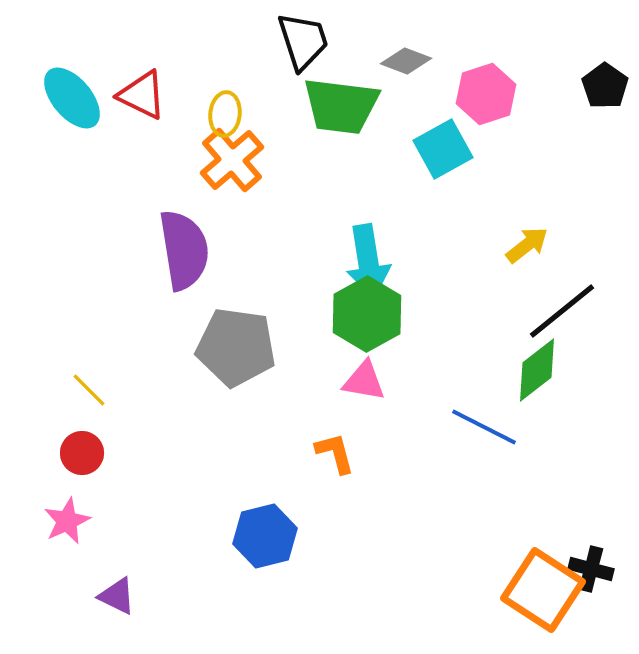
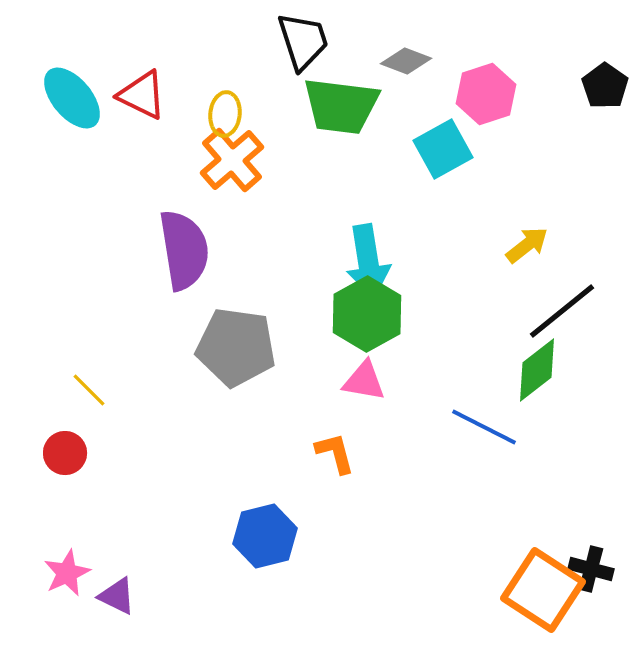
red circle: moved 17 px left
pink star: moved 52 px down
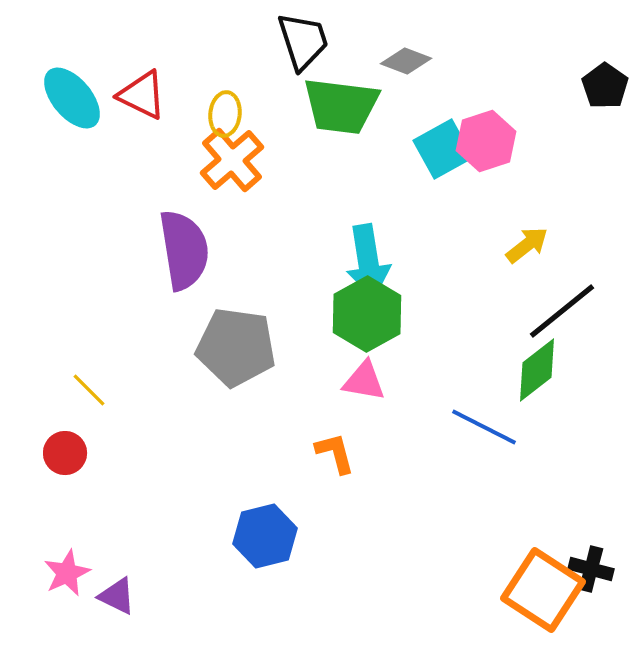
pink hexagon: moved 47 px down
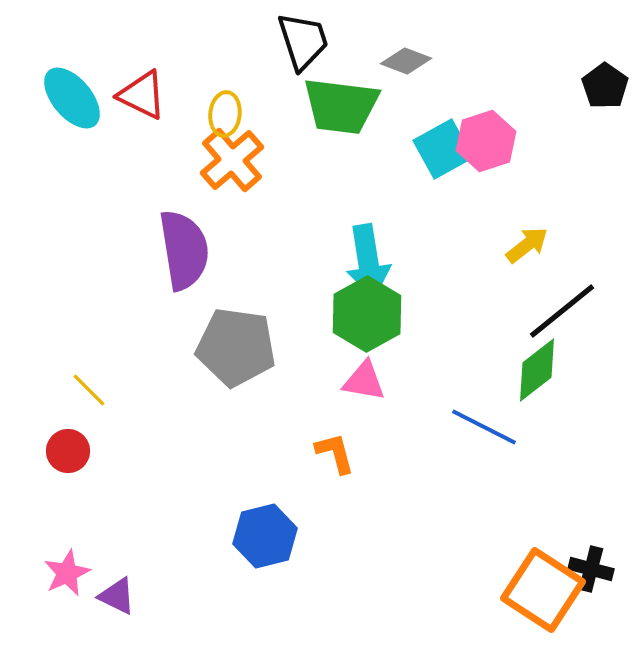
red circle: moved 3 px right, 2 px up
